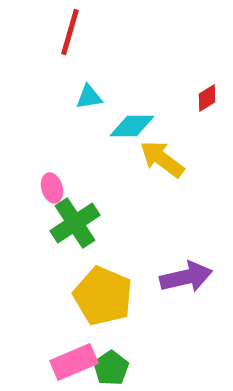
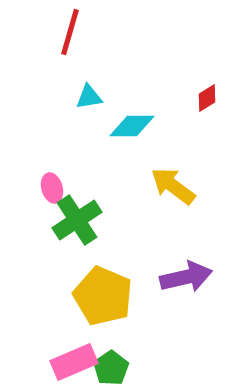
yellow arrow: moved 11 px right, 27 px down
green cross: moved 2 px right, 3 px up
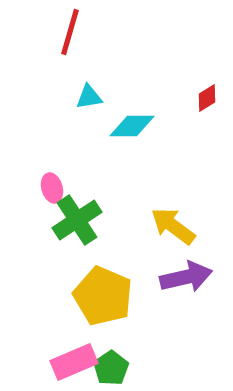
yellow arrow: moved 40 px down
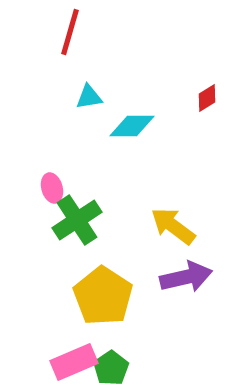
yellow pentagon: rotated 10 degrees clockwise
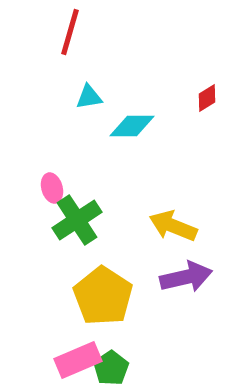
yellow arrow: rotated 15 degrees counterclockwise
pink rectangle: moved 4 px right, 2 px up
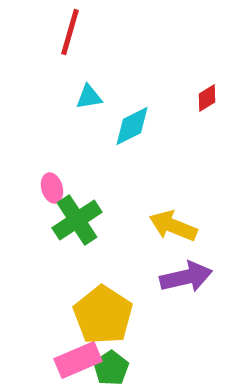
cyan diamond: rotated 27 degrees counterclockwise
yellow pentagon: moved 19 px down
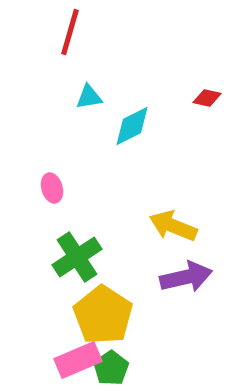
red diamond: rotated 44 degrees clockwise
green cross: moved 37 px down
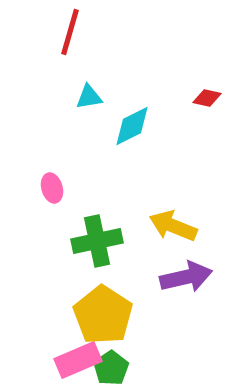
green cross: moved 20 px right, 16 px up; rotated 21 degrees clockwise
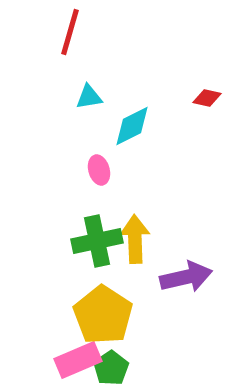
pink ellipse: moved 47 px right, 18 px up
yellow arrow: moved 38 px left, 13 px down; rotated 66 degrees clockwise
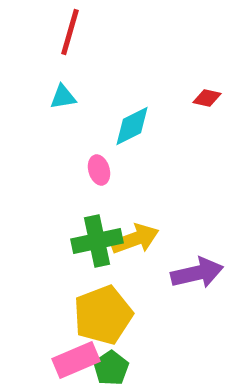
cyan triangle: moved 26 px left
yellow arrow: rotated 72 degrees clockwise
purple arrow: moved 11 px right, 4 px up
yellow pentagon: rotated 18 degrees clockwise
pink rectangle: moved 2 px left
